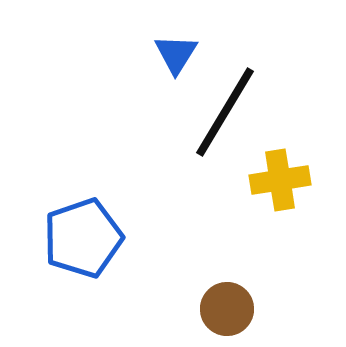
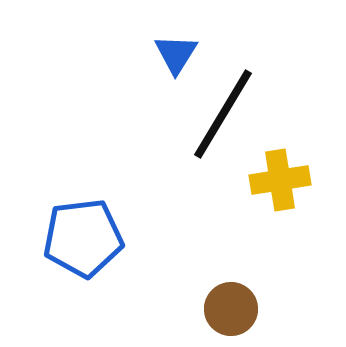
black line: moved 2 px left, 2 px down
blue pentagon: rotated 12 degrees clockwise
brown circle: moved 4 px right
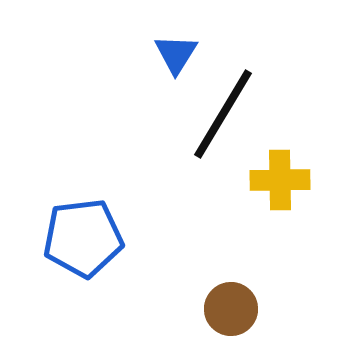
yellow cross: rotated 8 degrees clockwise
